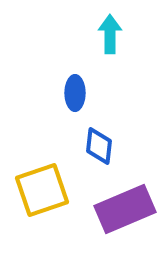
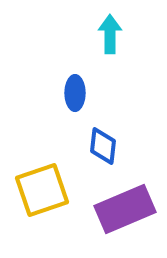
blue diamond: moved 4 px right
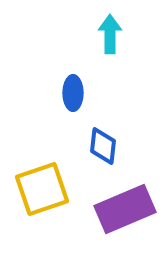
blue ellipse: moved 2 px left
yellow square: moved 1 px up
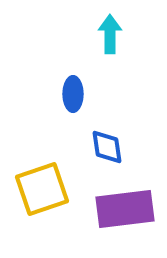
blue ellipse: moved 1 px down
blue diamond: moved 4 px right, 1 px down; rotated 15 degrees counterclockwise
purple rectangle: rotated 16 degrees clockwise
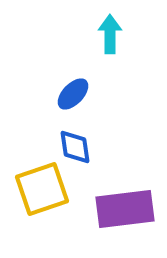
blue ellipse: rotated 44 degrees clockwise
blue diamond: moved 32 px left
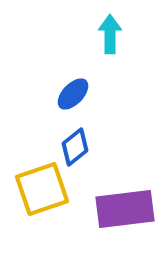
blue diamond: rotated 60 degrees clockwise
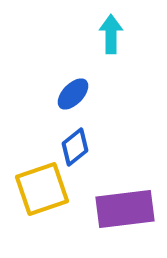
cyan arrow: moved 1 px right
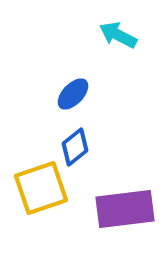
cyan arrow: moved 7 px right, 1 px down; rotated 63 degrees counterclockwise
yellow square: moved 1 px left, 1 px up
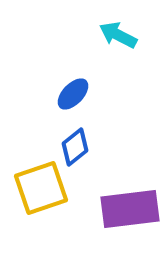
purple rectangle: moved 5 px right
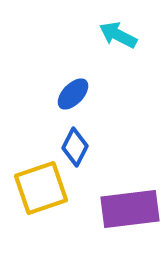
blue diamond: rotated 24 degrees counterclockwise
